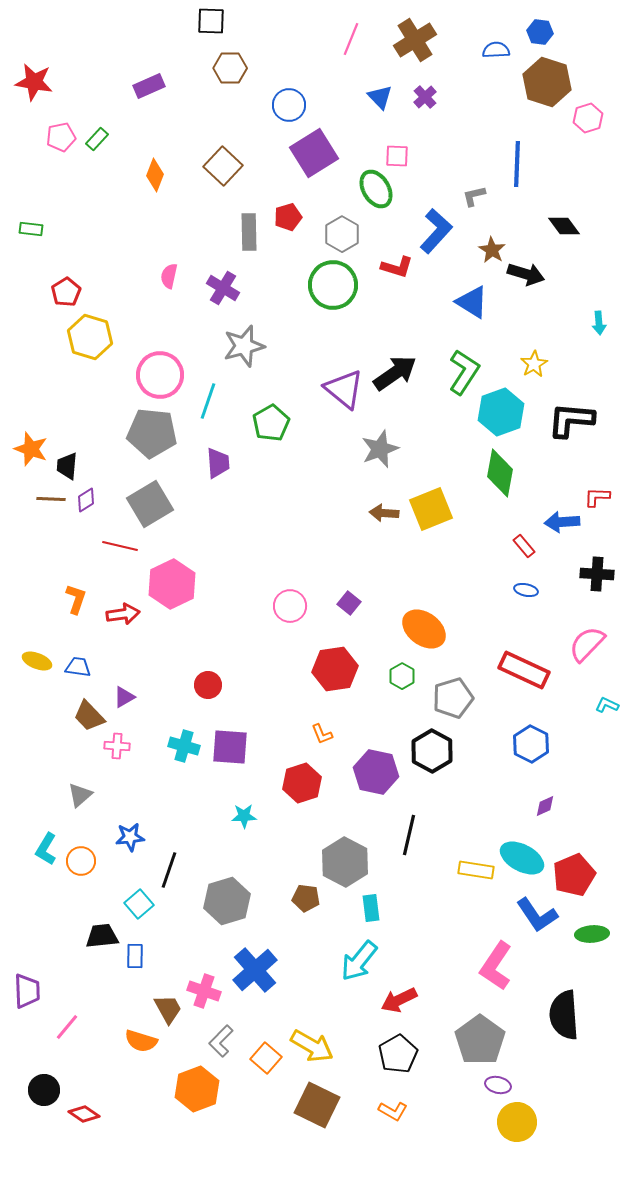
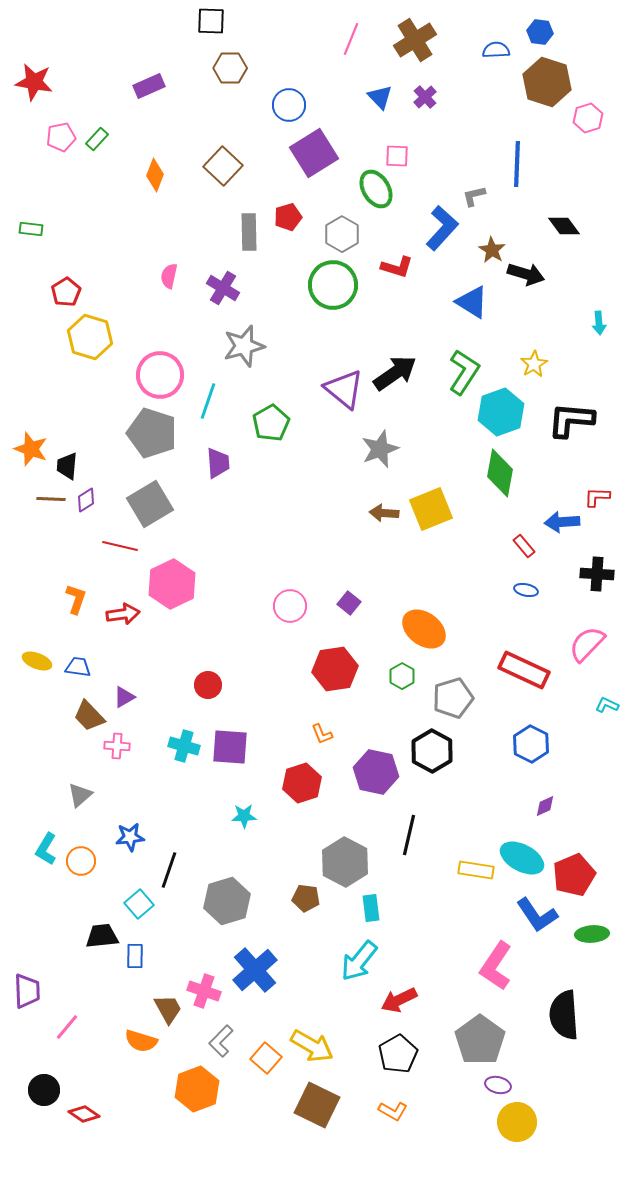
blue L-shape at (436, 231): moved 6 px right, 3 px up
gray pentagon at (152, 433): rotated 12 degrees clockwise
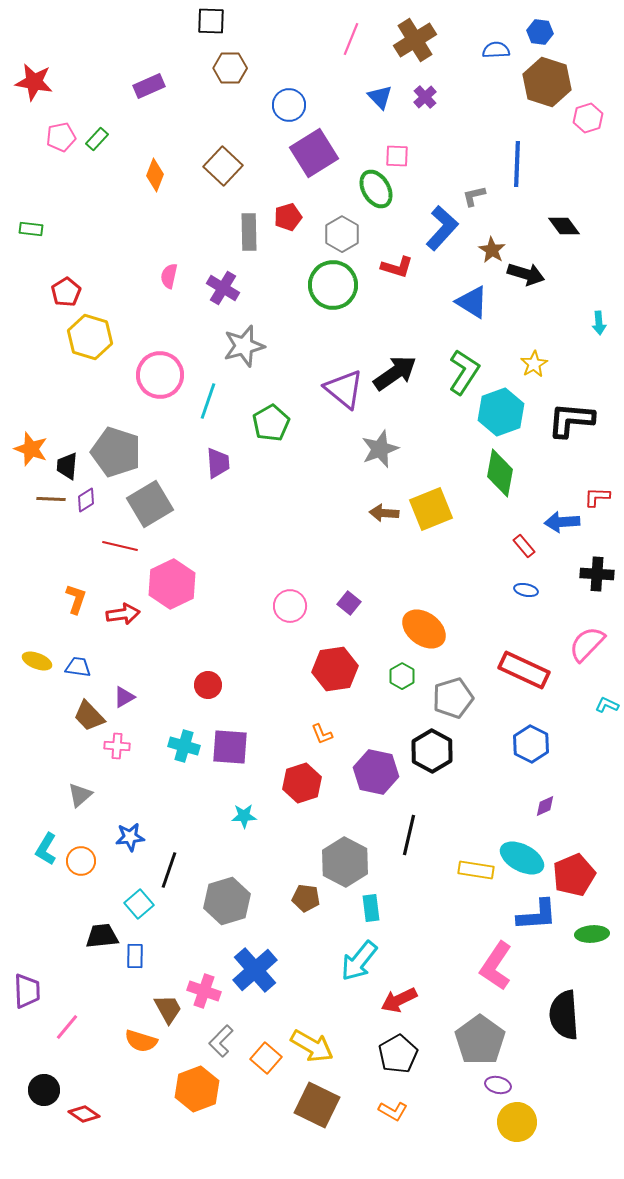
gray pentagon at (152, 433): moved 36 px left, 19 px down
blue L-shape at (537, 915): rotated 60 degrees counterclockwise
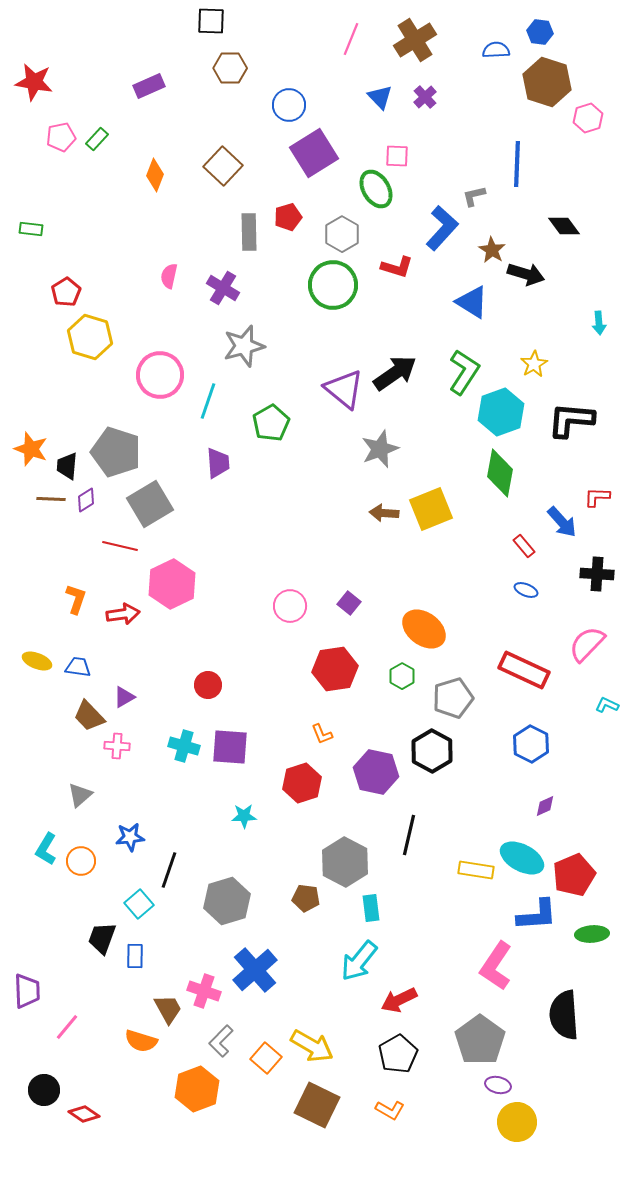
blue arrow at (562, 522): rotated 128 degrees counterclockwise
blue ellipse at (526, 590): rotated 10 degrees clockwise
black trapezoid at (102, 936): moved 2 px down; rotated 64 degrees counterclockwise
orange L-shape at (393, 1111): moved 3 px left, 1 px up
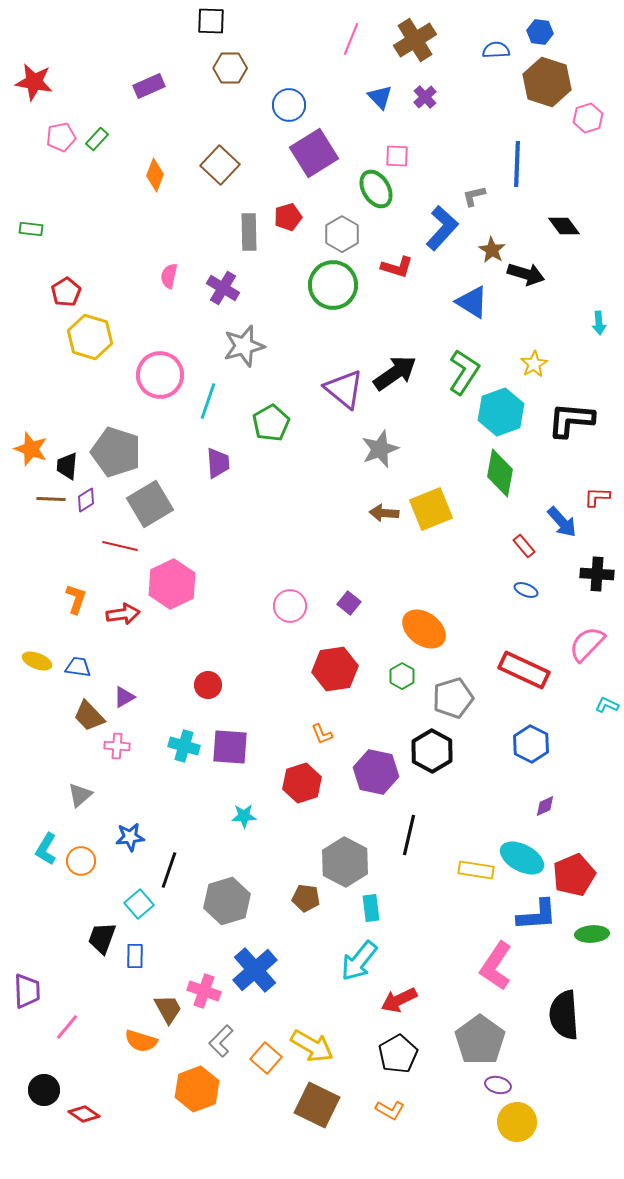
brown square at (223, 166): moved 3 px left, 1 px up
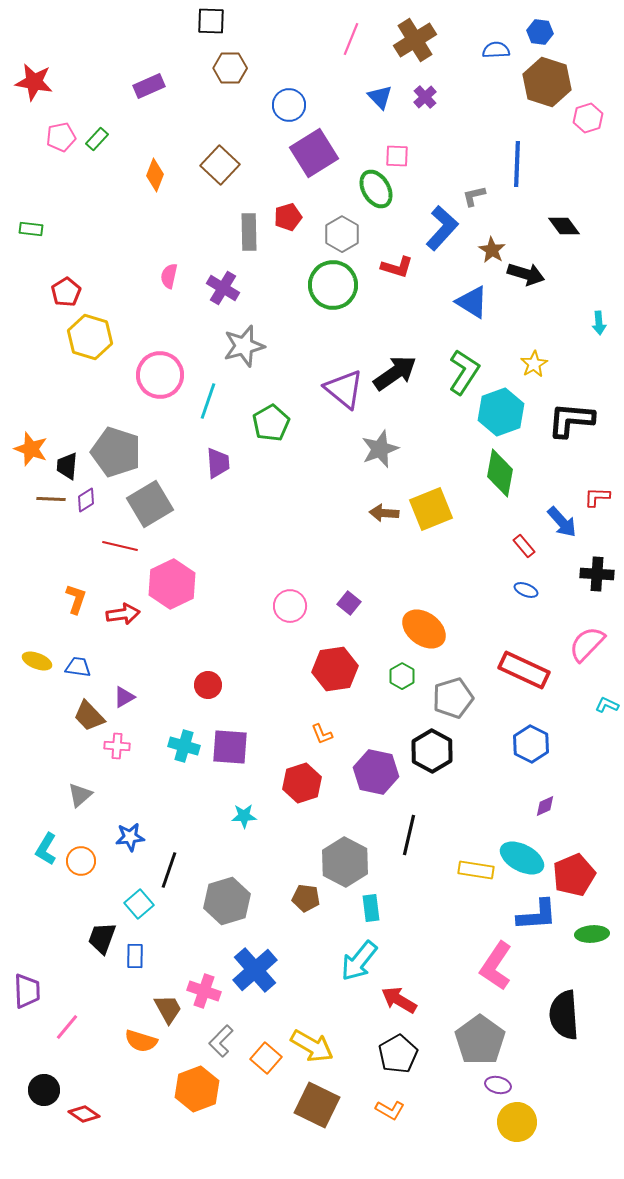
red arrow at (399, 1000): rotated 57 degrees clockwise
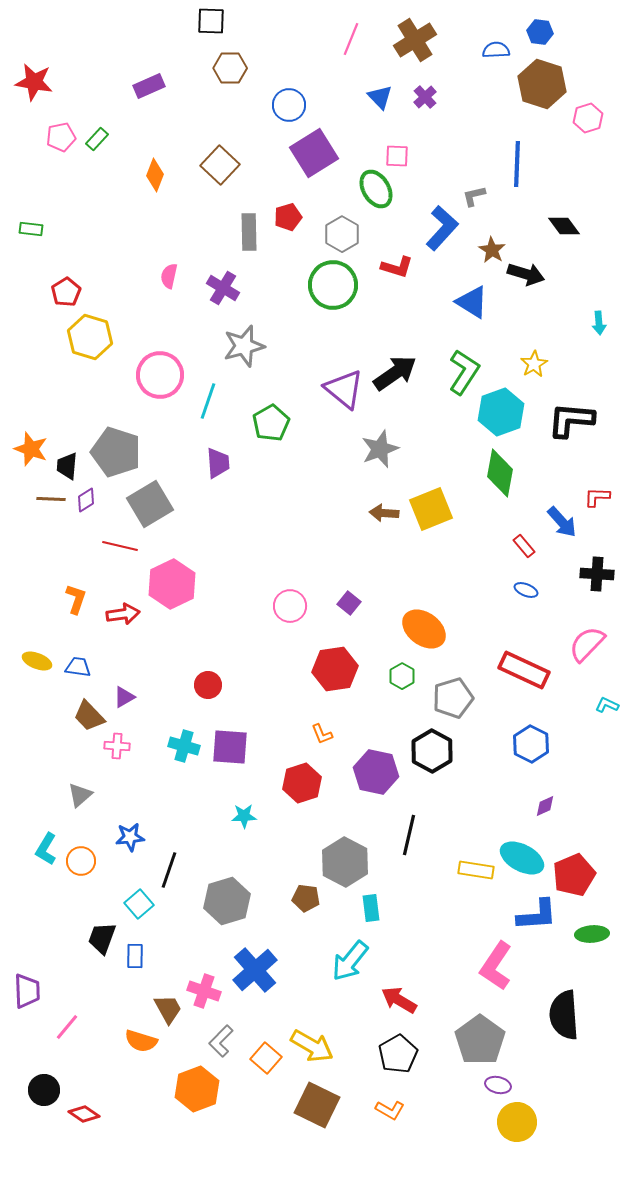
brown hexagon at (547, 82): moved 5 px left, 2 px down
cyan arrow at (359, 961): moved 9 px left
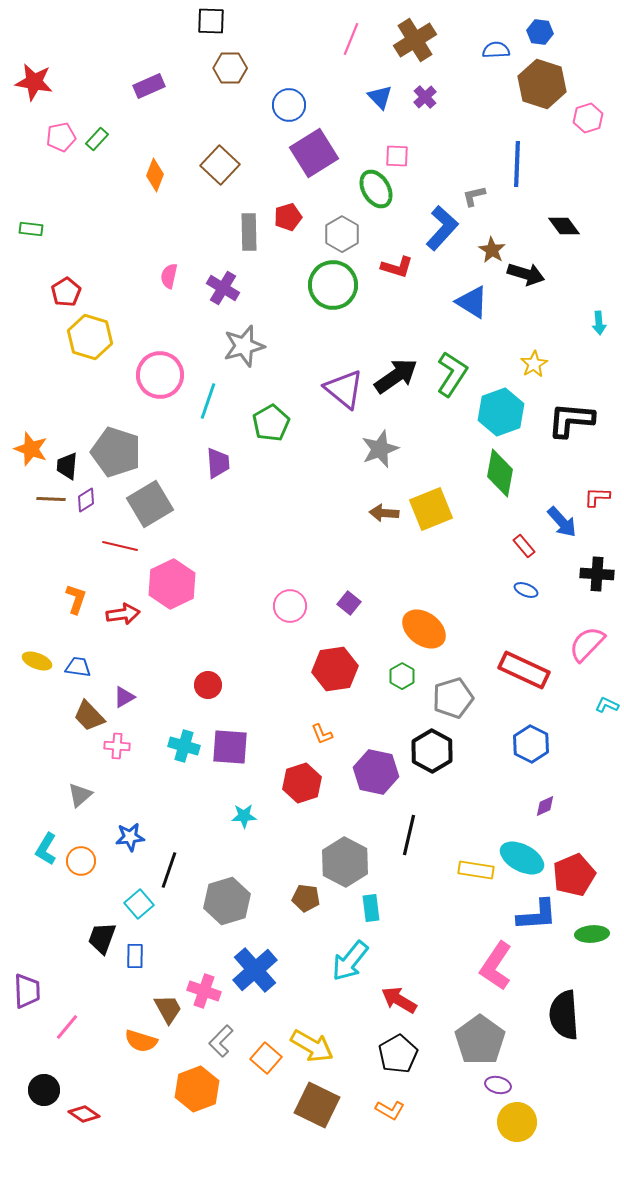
green L-shape at (464, 372): moved 12 px left, 2 px down
black arrow at (395, 373): moved 1 px right, 3 px down
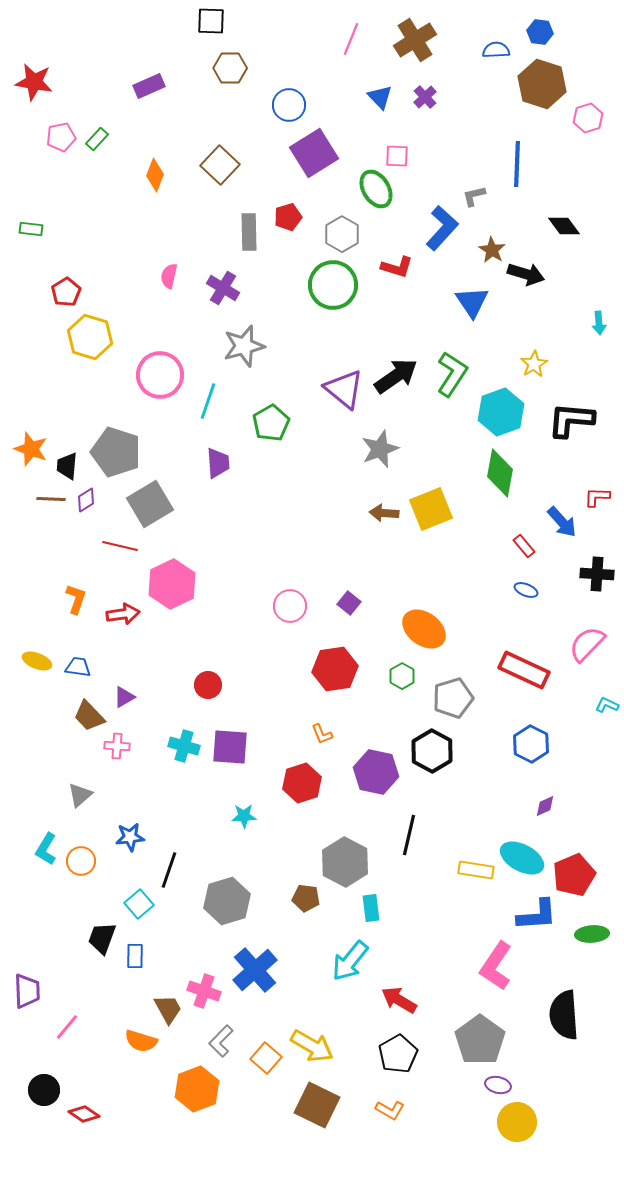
blue triangle at (472, 302): rotated 24 degrees clockwise
